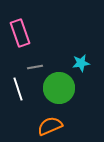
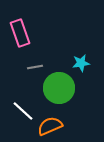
white line: moved 5 px right, 22 px down; rotated 30 degrees counterclockwise
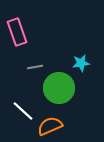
pink rectangle: moved 3 px left, 1 px up
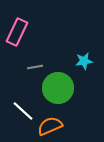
pink rectangle: rotated 44 degrees clockwise
cyan star: moved 3 px right, 2 px up
green circle: moved 1 px left
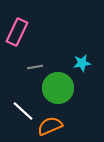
cyan star: moved 2 px left, 2 px down
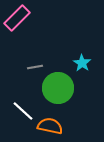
pink rectangle: moved 14 px up; rotated 20 degrees clockwise
cyan star: rotated 30 degrees counterclockwise
orange semicircle: rotated 35 degrees clockwise
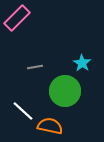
green circle: moved 7 px right, 3 px down
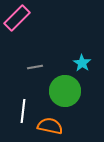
white line: rotated 55 degrees clockwise
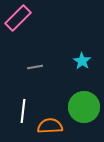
pink rectangle: moved 1 px right
cyan star: moved 2 px up
green circle: moved 19 px right, 16 px down
orange semicircle: rotated 15 degrees counterclockwise
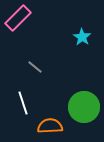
cyan star: moved 24 px up
gray line: rotated 49 degrees clockwise
white line: moved 8 px up; rotated 25 degrees counterclockwise
